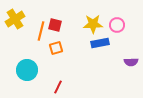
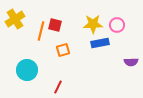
orange square: moved 7 px right, 2 px down
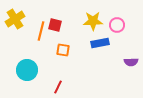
yellow star: moved 3 px up
orange square: rotated 24 degrees clockwise
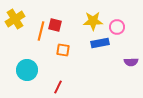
pink circle: moved 2 px down
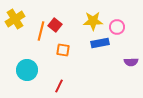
red square: rotated 24 degrees clockwise
red line: moved 1 px right, 1 px up
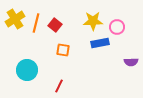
orange line: moved 5 px left, 8 px up
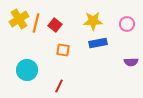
yellow cross: moved 4 px right
pink circle: moved 10 px right, 3 px up
blue rectangle: moved 2 px left
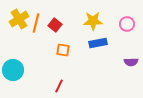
cyan circle: moved 14 px left
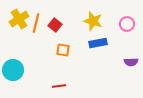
yellow star: rotated 18 degrees clockwise
red line: rotated 56 degrees clockwise
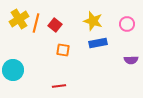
purple semicircle: moved 2 px up
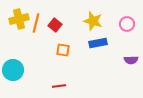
yellow cross: rotated 18 degrees clockwise
